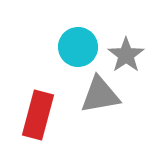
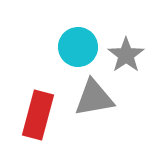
gray triangle: moved 6 px left, 3 px down
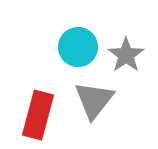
gray triangle: moved 2 px down; rotated 42 degrees counterclockwise
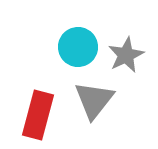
gray star: rotated 9 degrees clockwise
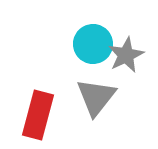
cyan circle: moved 15 px right, 3 px up
gray triangle: moved 2 px right, 3 px up
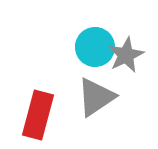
cyan circle: moved 2 px right, 3 px down
gray triangle: rotated 18 degrees clockwise
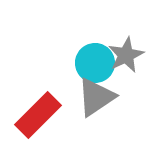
cyan circle: moved 16 px down
red rectangle: rotated 30 degrees clockwise
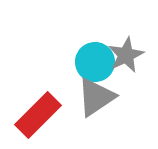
cyan circle: moved 1 px up
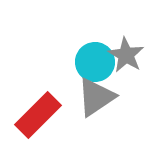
gray star: rotated 15 degrees counterclockwise
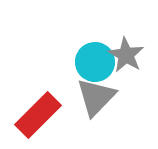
gray triangle: rotated 12 degrees counterclockwise
